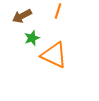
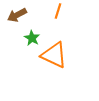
brown arrow: moved 5 px left, 1 px up
green star: rotated 21 degrees counterclockwise
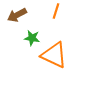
orange line: moved 2 px left
green star: rotated 21 degrees counterclockwise
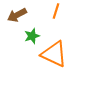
green star: moved 2 px up; rotated 28 degrees counterclockwise
orange triangle: moved 1 px up
